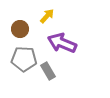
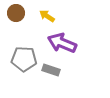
yellow arrow: rotated 98 degrees counterclockwise
brown circle: moved 4 px left, 16 px up
gray rectangle: moved 3 px right, 1 px up; rotated 42 degrees counterclockwise
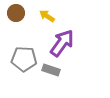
purple arrow: rotated 104 degrees clockwise
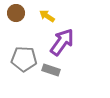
purple arrow: moved 1 px up
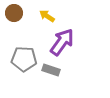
brown circle: moved 2 px left
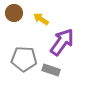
yellow arrow: moved 6 px left, 3 px down
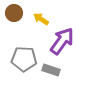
purple arrow: moved 1 px up
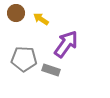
brown circle: moved 2 px right
purple arrow: moved 4 px right, 3 px down
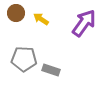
purple arrow: moved 18 px right, 21 px up
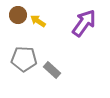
brown circle: moved 2 px right, 2 px down
yellow arrow: moved 3 px left, 2 px down
gray rectangle: moved 1 px right; rotated 24 degrees clockwise
